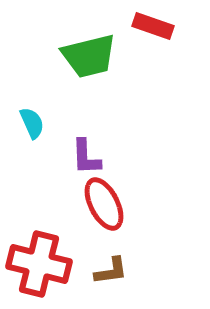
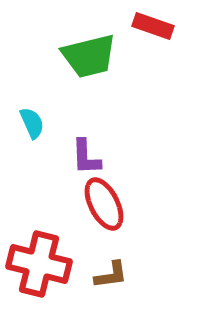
brown L-shape: moved 4 px down
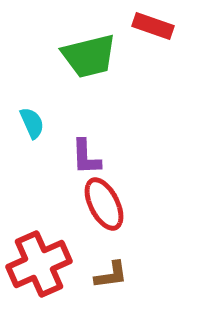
red cross: rotated 38 degrees counterclockwise
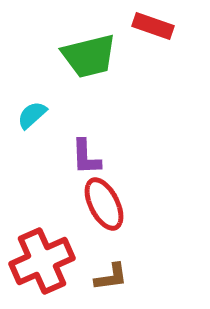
cyan semicircle: moved 8 px up; rotated 108 degrees counterclockwise
red cross: moved 3 px right, 3 px up
brown L-shape: moved 2 px down
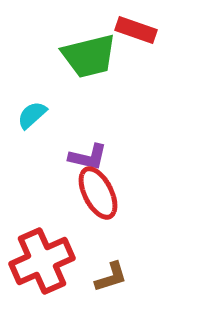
red rectangle: moved 17 px left, 4 px down
purple L-shape: moved 2 px right; rotated 75 degrees counterclockwise
red ellipse: moved 6 px left, 11 px up
brown L-shape: rotated 9 degrees counterclockwise
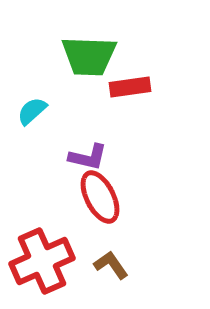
red rectangle: moved 6 px left, 57 px down; rotated 27 degrees counterclockwise
green trapezoid: rotated 16 degrees clockwise
cyan semicircle: moved 4 px up
red ellipse: moved 2 px right, 4 px down
brown L-shape: moved 12 px up; rotated 108 degrees counterclockwise
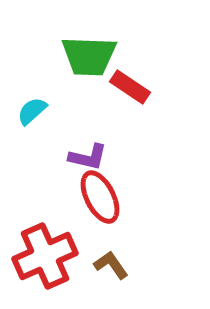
red rectangle: rotated 42 degrees clockwise
red cross: moved 3 px right, 5 px up
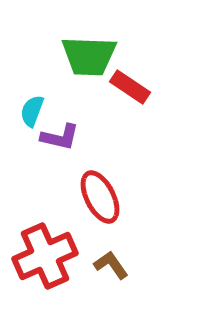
cyan semicircle: rotated 28 degrees counterclockwise
purple L-shape: moved 28 px left, 20 px up
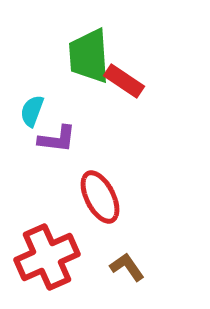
green trapezoid: rotated 84 degrees clockwise
red rectangle: moved 6 px left, 6 px up
purple L-shape: moved 3 px left, 2 px down; rotated 6 degrees counterclockwise
red cross: moved 2 px right, 1 px down
brown L-shape: moved 16 px right, 2 px down
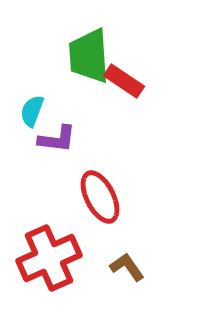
red cross: moved 2 px right, 1 px down
